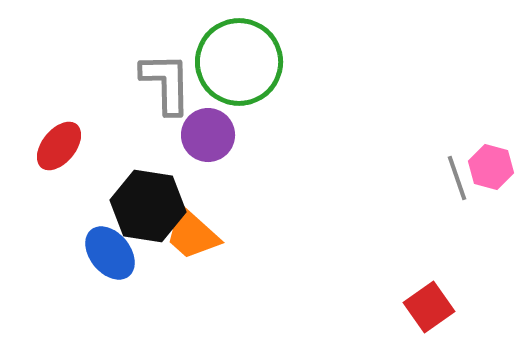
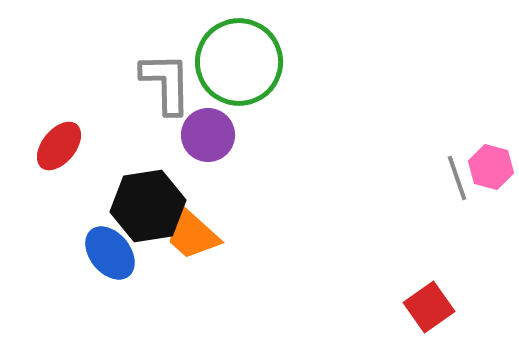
black hexagon: rotated 18 degrees counterclockwise
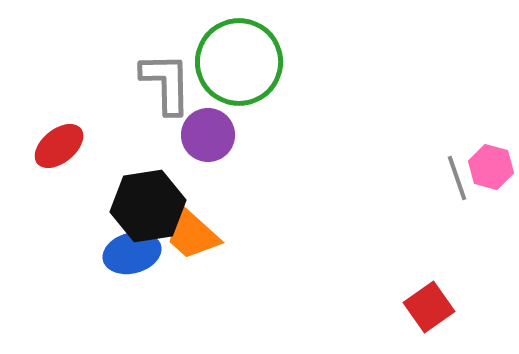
red ellipse: rotated 12 degrees clockwise
blue ellipse: moved 22 px right; rotated 66 degrees counterclockwise
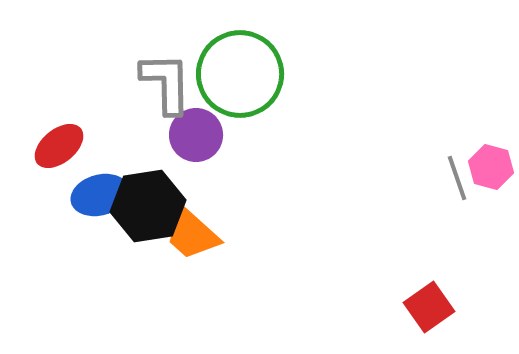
green circle: moved 1 px right, 12 px down
purple circle: moved 12 px left
blue ellipse: moved 32 px left, 58 px up
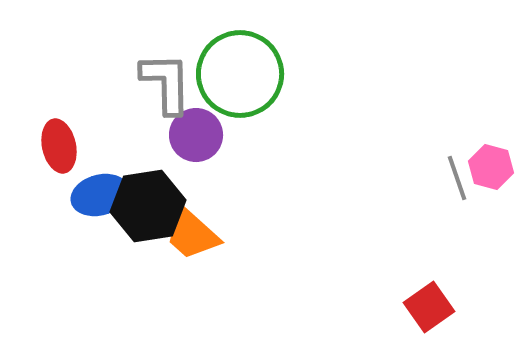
red ellipse: rotated 63 degrees counterclockwise
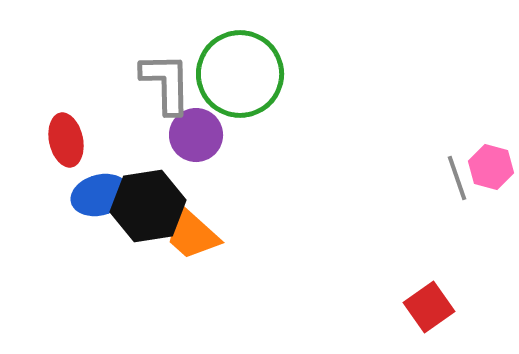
red ellipse: moved 7 px right, 6 px up
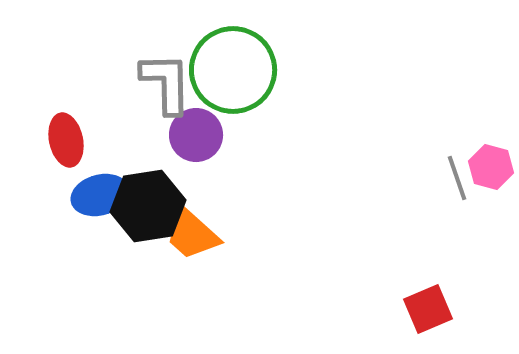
green circle: moved 7 px left, 4 px up
red square: moved 1 px left, 2 px down; rotated 12 degrees clockwise
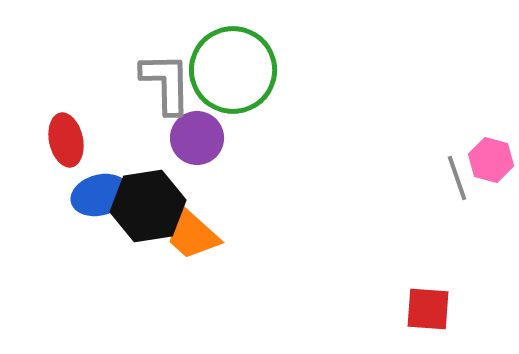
purple circle: moved 1 px right, 3 px down
pink hexagon: moved 7 px up
red square: rotated 27 degrees clockwise
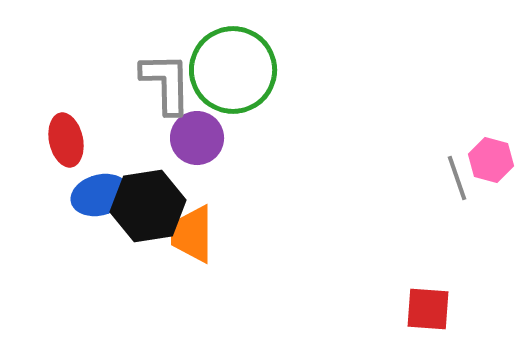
orange trapezoid: rotated 48 degrees clockwise
